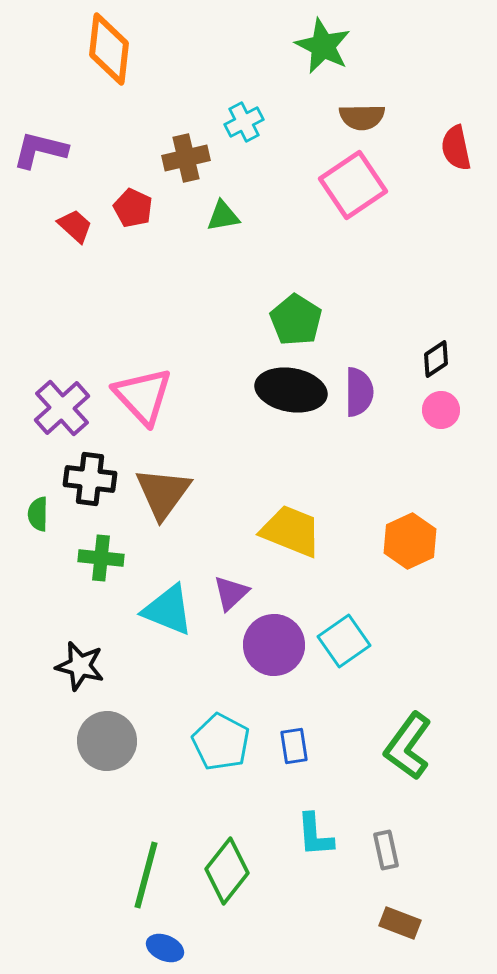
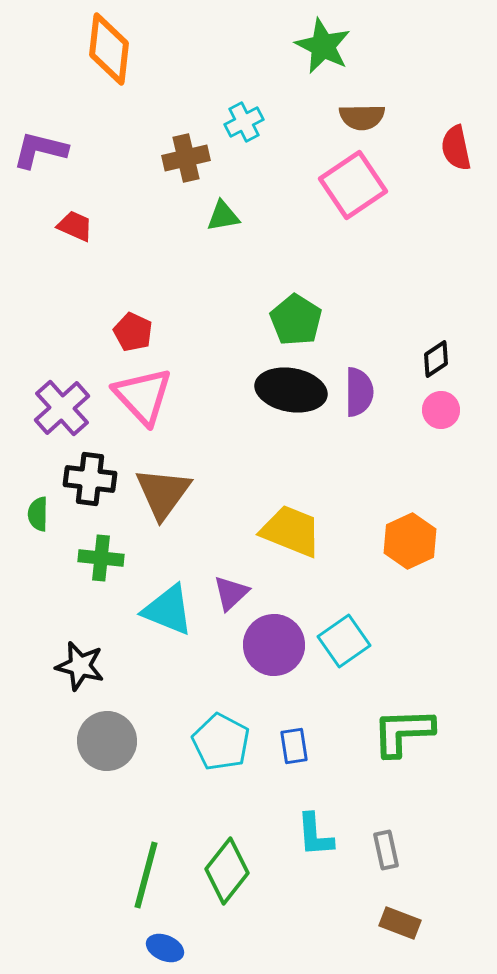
red pentagon: moved 124 px down
red trapezoid: rotated 18 degrees counterclockwise
green L-shape: moved 5 px left, 14 px up; rotated 52 degrees clockwise
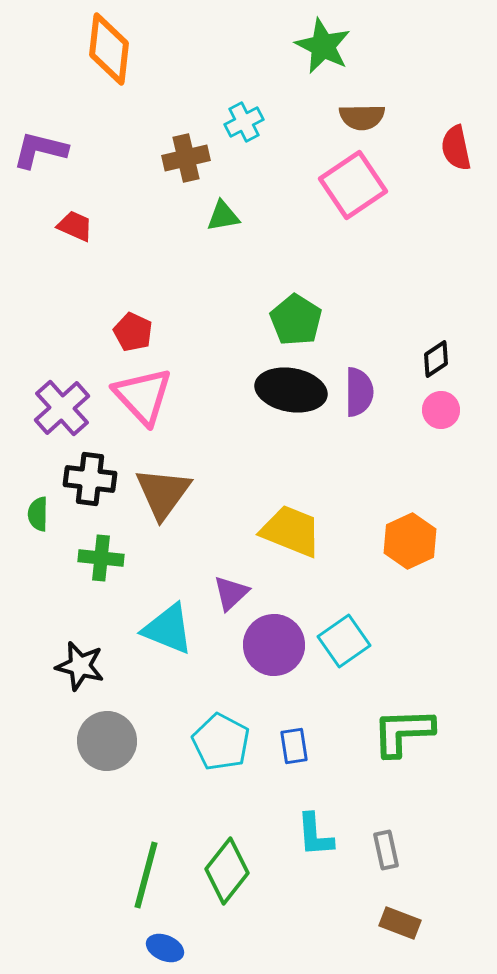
cyan triangle: moved 19 px down
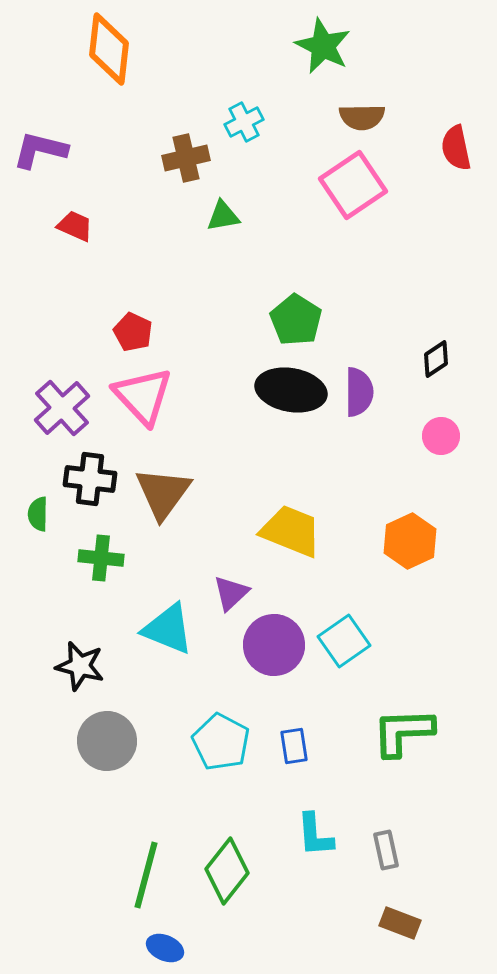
pink circle: moved 26 px down
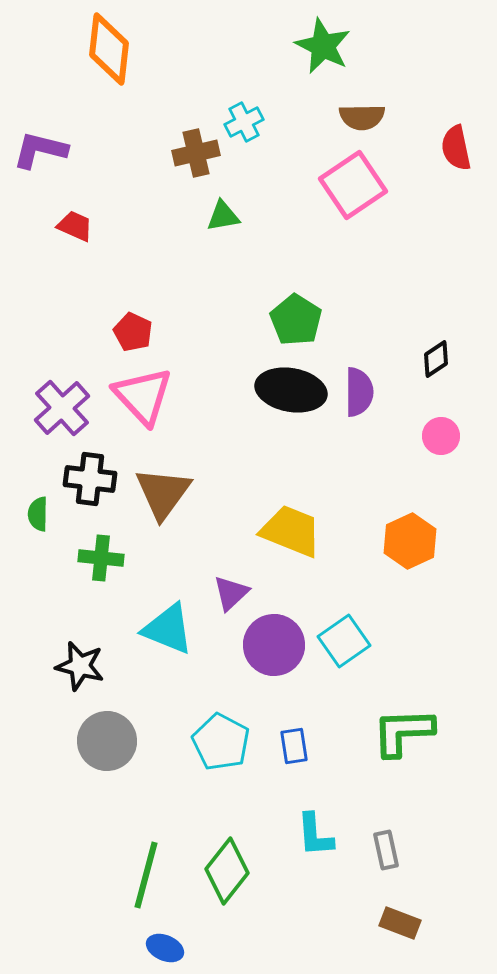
brown cross: moved 10 px right, 5 px up
